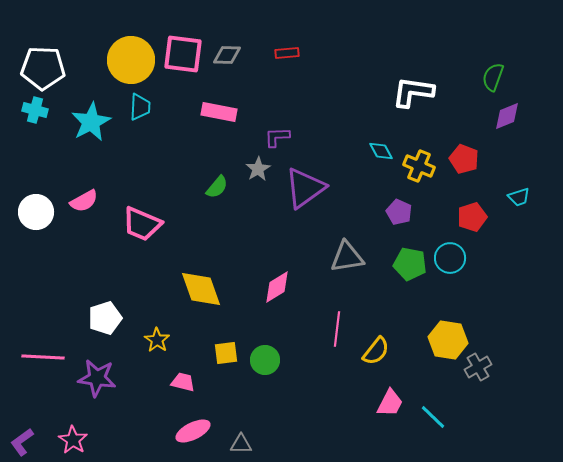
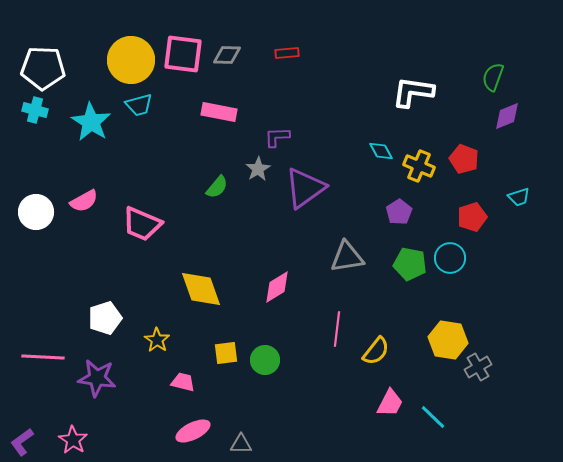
cyan trapezoid at (140, 107): moved 1 px left, 2 px up; rotated 72 degrees clockwise
cyan star at (91, 122): rotated 12 degrees counterclockwise
purple pentagon at (399, 212): rotated 15 degrees clockwise
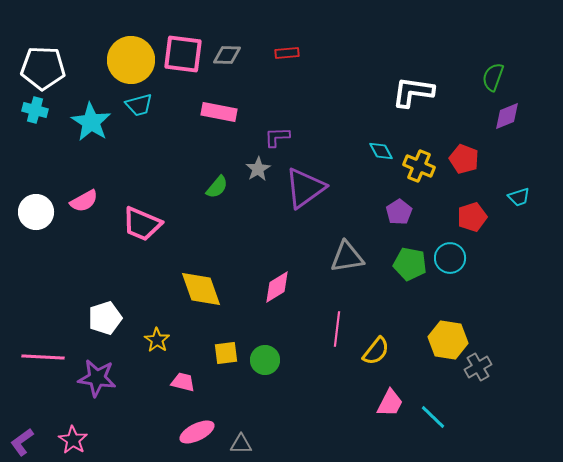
pink ellipse at (193, 431): moved 4 px right, 1 px down
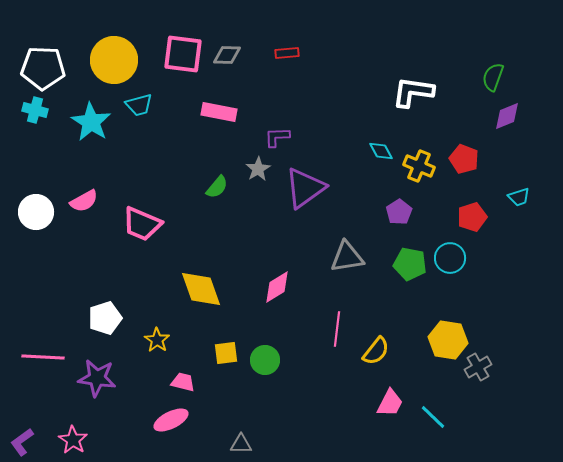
yellow circle at (131, 60): moved 17 px left
pink ellipse at (197, 432): moved 26 px left, 12 px up
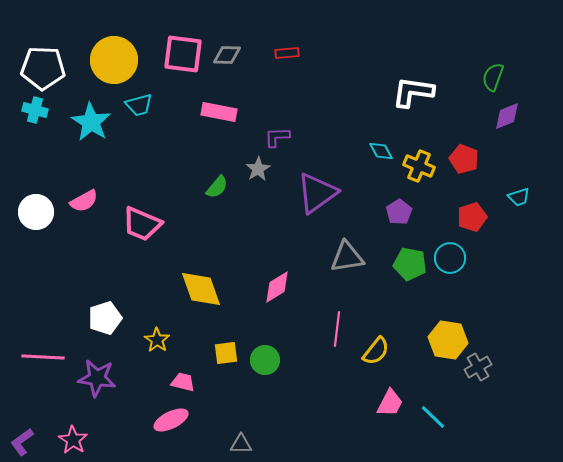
purple triangle at (305, 188): moved 12 px right, 5 px down
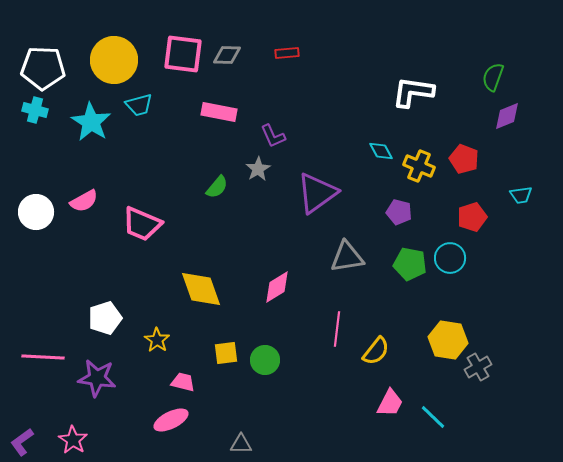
purple L-shape at (277, 137): moved 4 px left, 1 px up; rotated 112 degrees counterclockwise
cyan trapezoid at (519, 197): moved 2 px right, 2 px up; rotated 10 degrees clockwise
purple pentagon at (399, 212): rotated 25 degrees counterclockwise
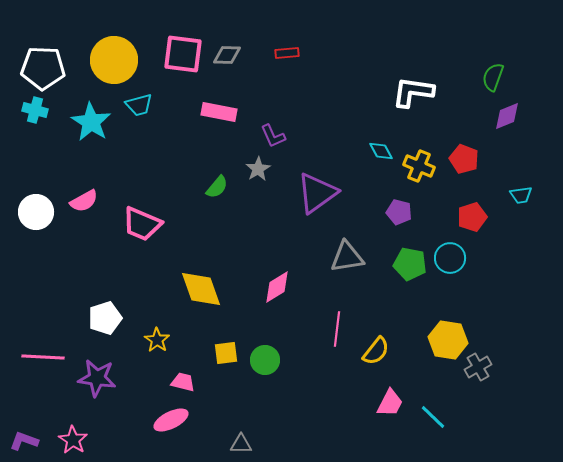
purple L-shape at (22, 442): moved 2 px right, 1 px up; rotated 56 degrees clockwise
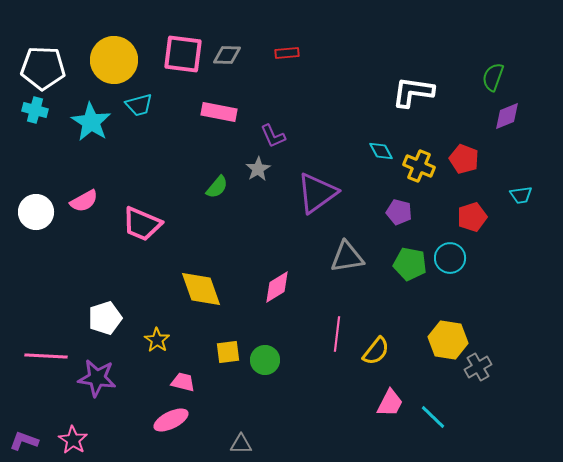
pink line at (337, 329): moved 5 px down
yellow square at (226, 353): moved 2 px right, 1 px up
pink line at (43, 357): moved 3 px right, 1 px up
